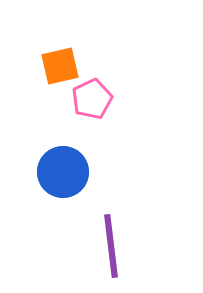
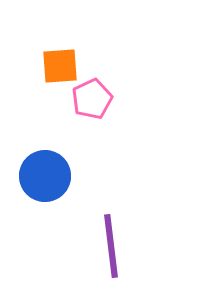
orange square: rotated 9 degrees clockwise
blue circle: moved 18 px left, 4 px down
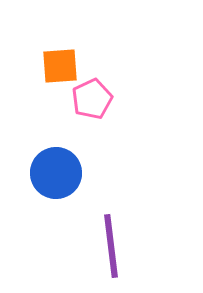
blue circle: moved 11 px right, 3 px up
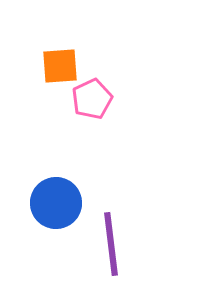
blue circle: moved 30 px down
purple line: moved 2 px up
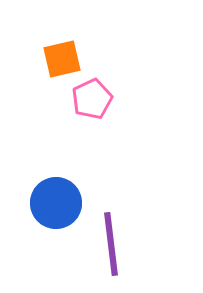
orange square: moved 2 px right, 7 px up; rotated 9 degrees counterclockwise
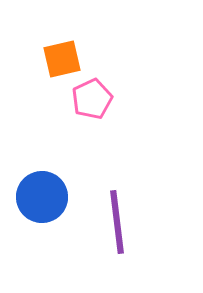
blue circle: moved 14 px left, 6 px up
purple line: moved 6 px right, 22 px up
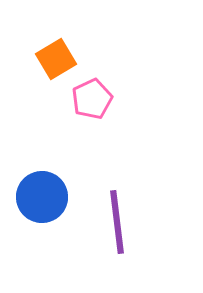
orange square: moved 6 px left; rotated 18 degrees counterclockwise
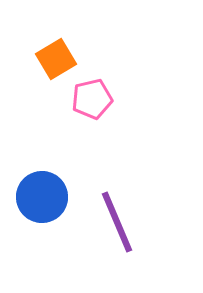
pink pentagon: rotated 12 degrees clockwise
purple line: rotated 16 degrees counterclockwise
